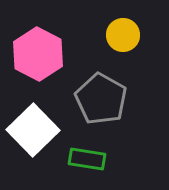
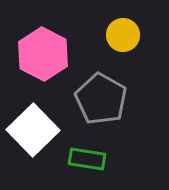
pink hexagon: moved 5 px right
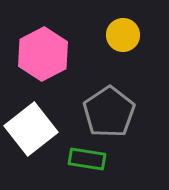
pink hexagon: rotated 6 degrees clockwise
gray pentagon: moved 8 px right, 13 px down; rotated 9 degrees clockwise
white square: moved 2 px left, 1 px up; rotated 6 degrees clockwise
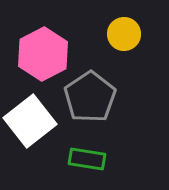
yellow circle: moved 1 px right, 1 px up
gray pentagon: moved 19 px left, 15 px up
white square: moved 1 px left, 8 px up
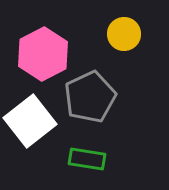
gray pentagon: rotated 9 degrees clockwise
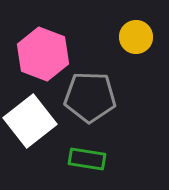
yellow circle: moved 12 px right, 3 px down
pink hexagon: rotated 12 degrees counterclockwise
gray pentagon: rotated 27 degrees clockwise
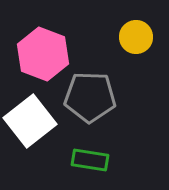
green rectangle: moved 3 px right, 1 px down
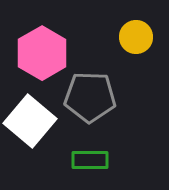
pink hexagon: moved 1 px left, 1 px up; rotated 9 degrees clockwise
white square: rotated 12 degrees counterclockwise
green rectangle: rotated 9 degrees counterclockwise
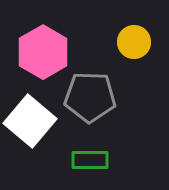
yellow circle: moved 2 px left, 5 px down
pink hexagon: moved 1 px right, 1 px up
